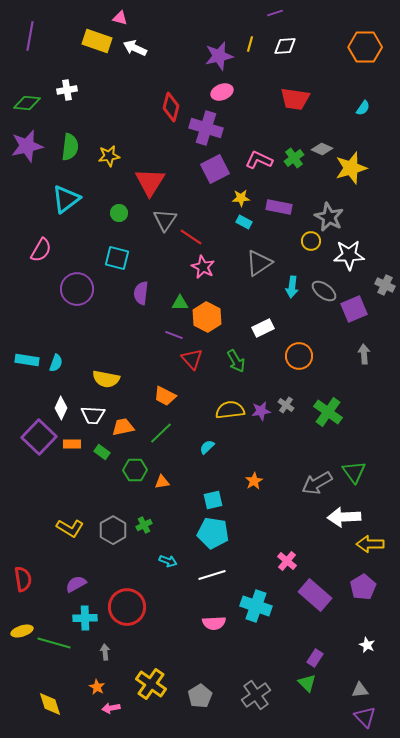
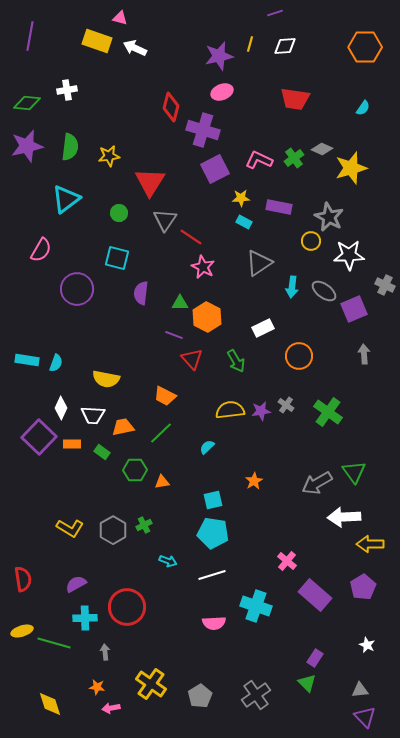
purple cross at (206, 128): moved 3 px left, 2 px down
orange star at (97, 687): rotated 21 degrees counterclockwise
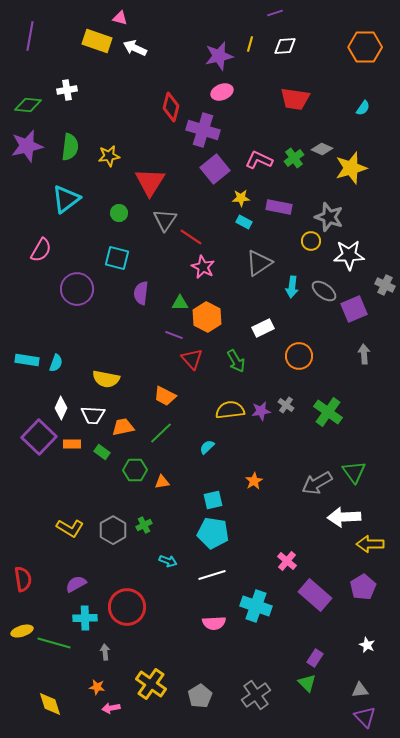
green diamond at (27, 103): moved 1 px right, 2 px down
purple square at (215, 169): rotated 12 degrees counterclockwise
gray star at (329, 217): rotated 8 degrees counterclockwise
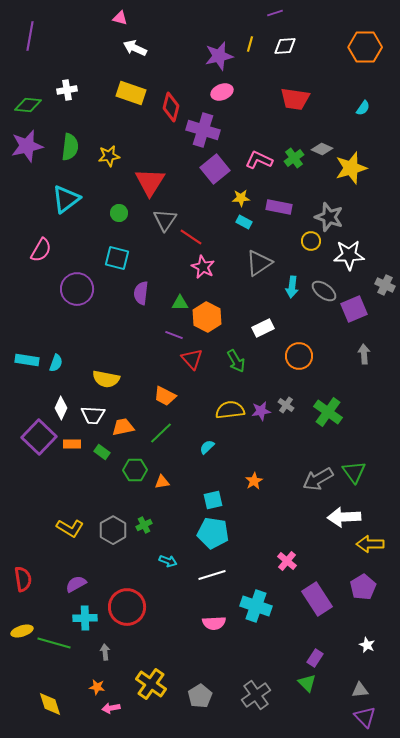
yellow rectangle at (97, 41): moved 34 px right, 52 px down
gray arrow at (317, 483): moved 1 px right, 4 px up
purple rectangle at (315, 595): moved 2 px right, 4 px down; rotated 16 degrees clockwise
